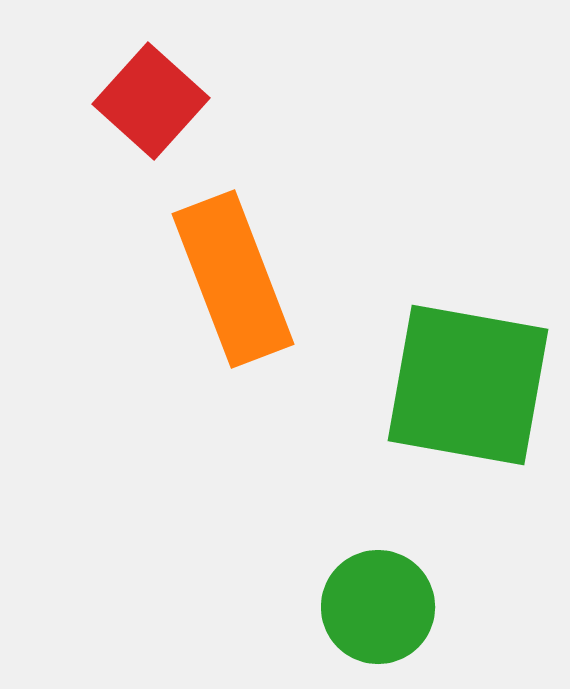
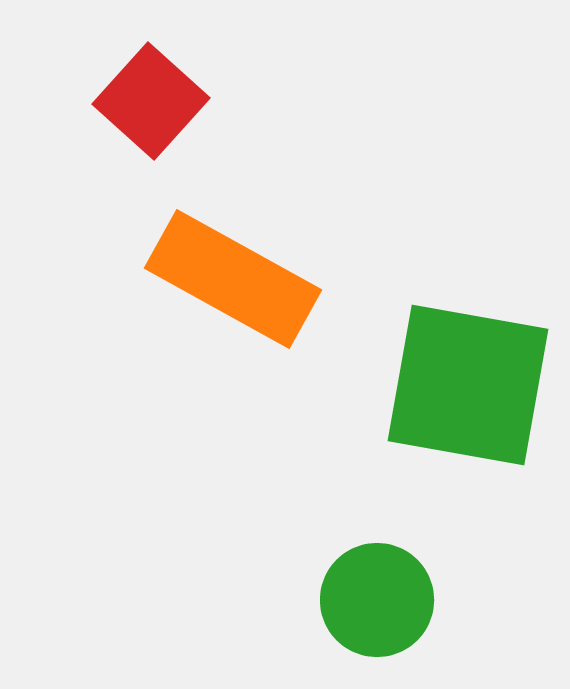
orange rectangle: rotated 40 degrees counterclockwise
green circle: moved 1 px left, 7 px up
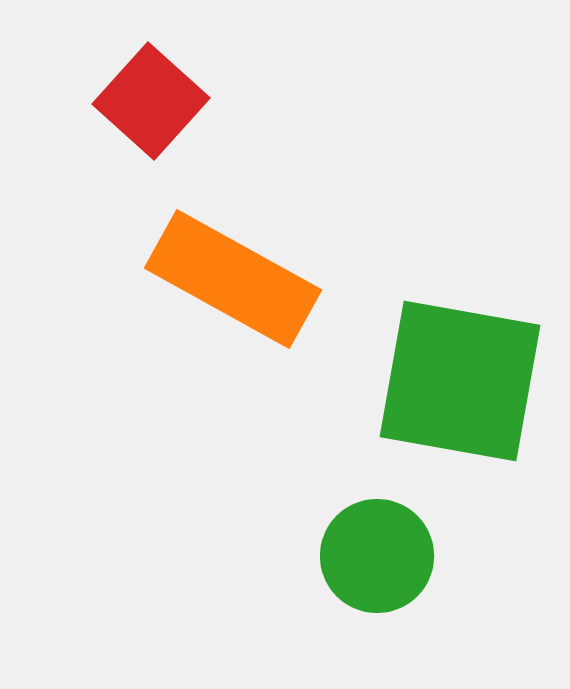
green square: moved 8 px left, 4 px up
green circle: moved 44 px up
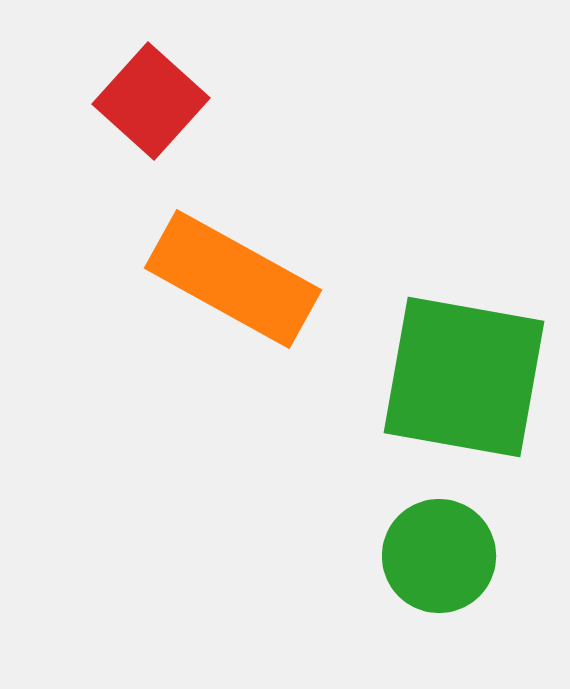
green square: moved 4 px right, 4 px up
green circle: moved 62 px right
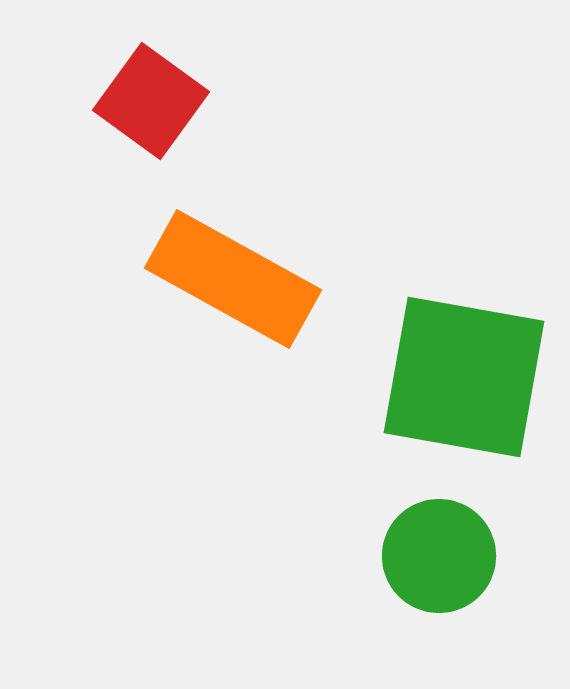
red square: rotated 6 degrees counterclockwise
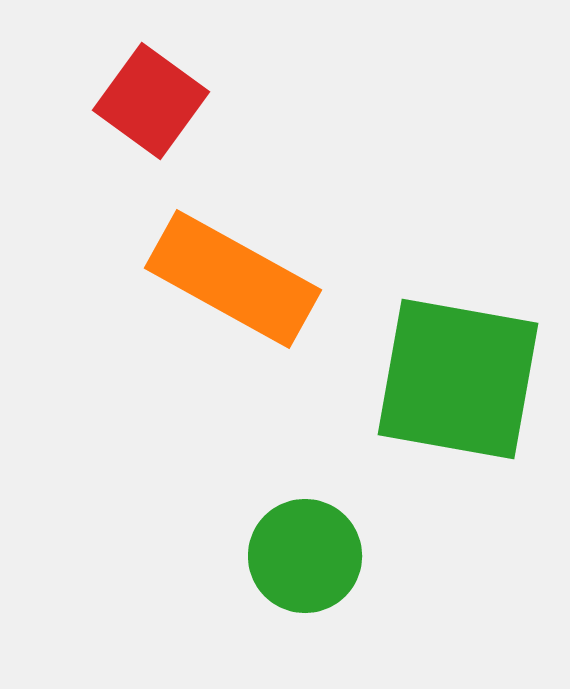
green square: moved 6 px left, 2 px down
green circle: moved 134 px left
